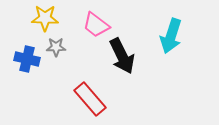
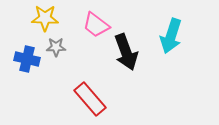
black arrow: moved 4 px right, 4 px up; rotated 6 degrees clockwise
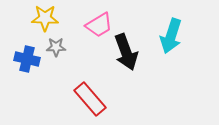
pink trapezoid: moved 3 px right; rotated 68 degrees counterclockwise
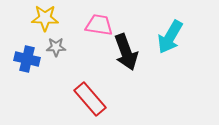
pink trapezoid: rotated 140 degrees counterclockwise
cyan arrow: moved 1 px left, 1 px down; rotated 12 degrees clockwise
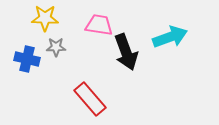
cyan arrow: rotated 140 degrees counterclockwise
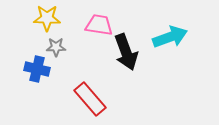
yellow star: moved 2 px right
blue cross: moved 10 px right, 10 px down
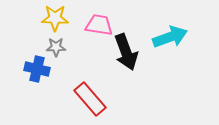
yellow star: moved 8 px right
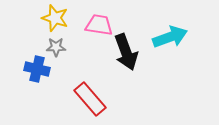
yellow star: rotated 16 degrees clockwise
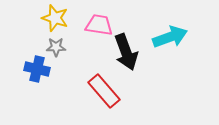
red rectangle: moved 14 px right, 8 px up
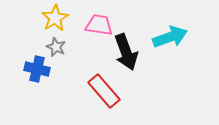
yellow star: rotated 24 degrees clockwise
gray star: rotated 24 degrees clockwise
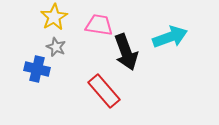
yellow star: moved 1 px left, 1 px up
